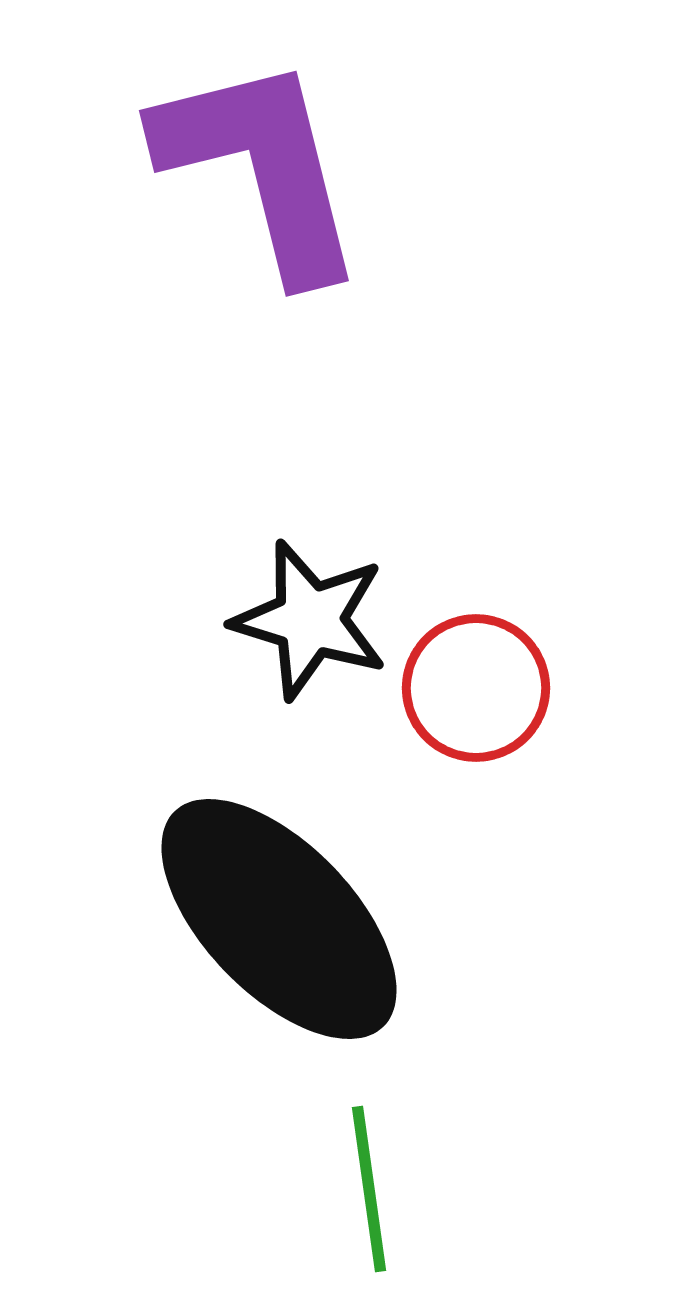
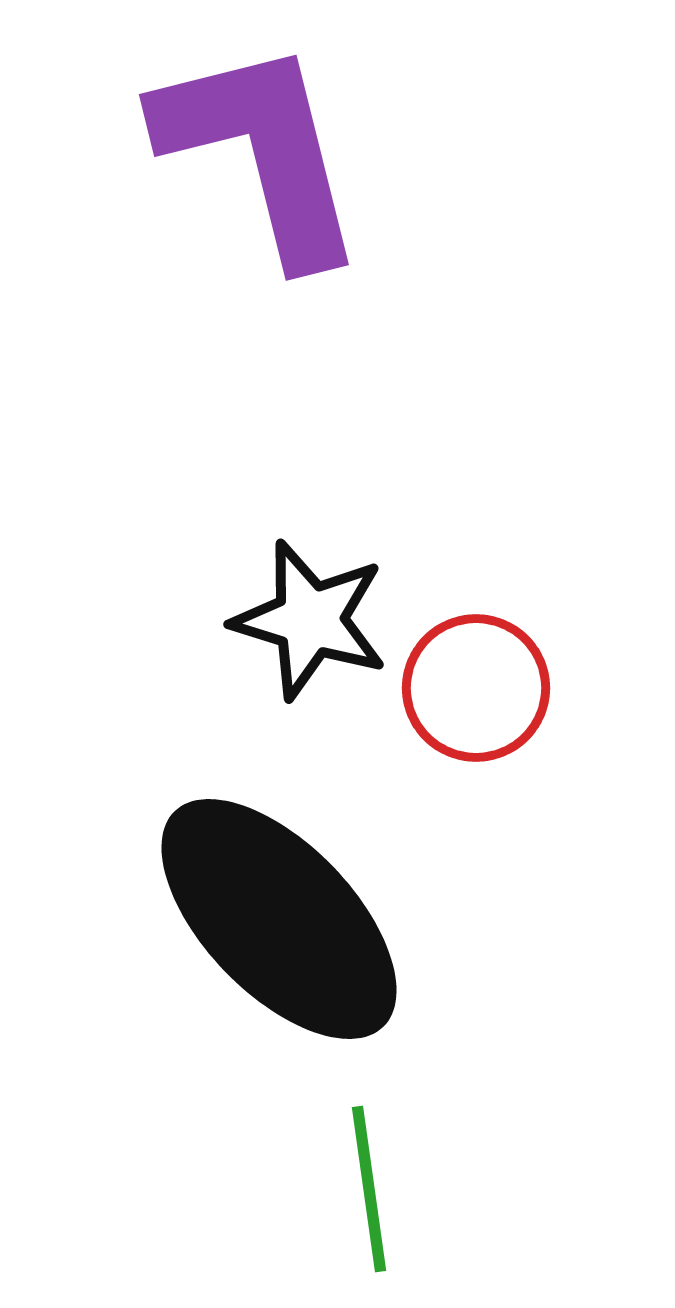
purple L-shape: moved 16 px up
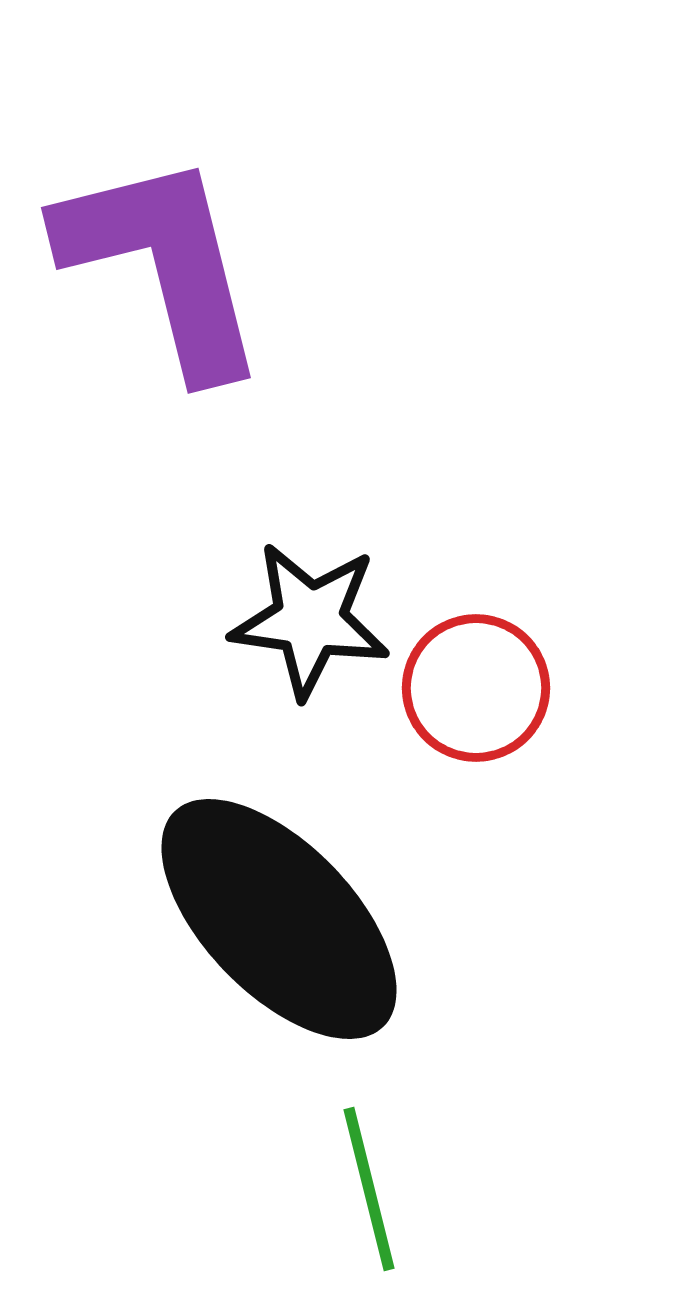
purple L-shape: moved 98 px left, 113 px down
black star: rotated 9 degrees counterclockwise
green line: rotated 6 degrees counterclockwise
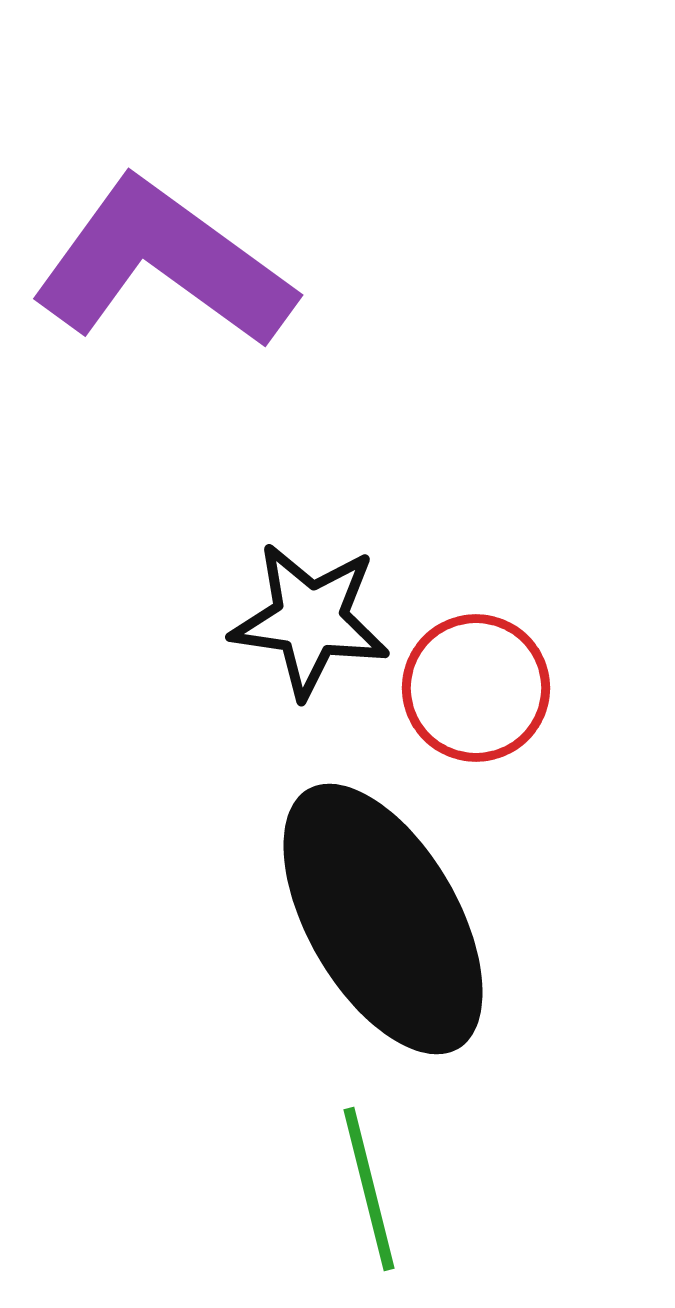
purple L-shape: rotated 40 degrees counterclockwise
black ellipse: moved 104 px right; rotated 14 degrees clockwise
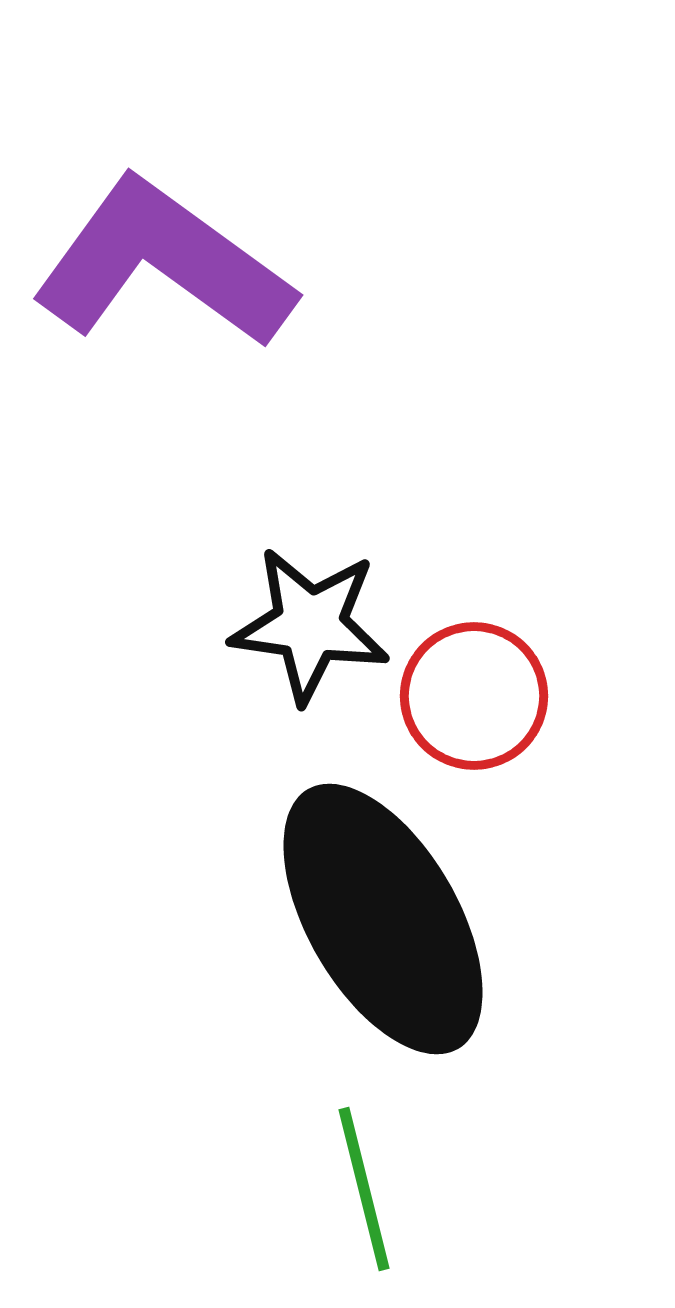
black star: moved 5 px down
red circle: moved 2 px left, 8 px down
green line: moved 5 px left
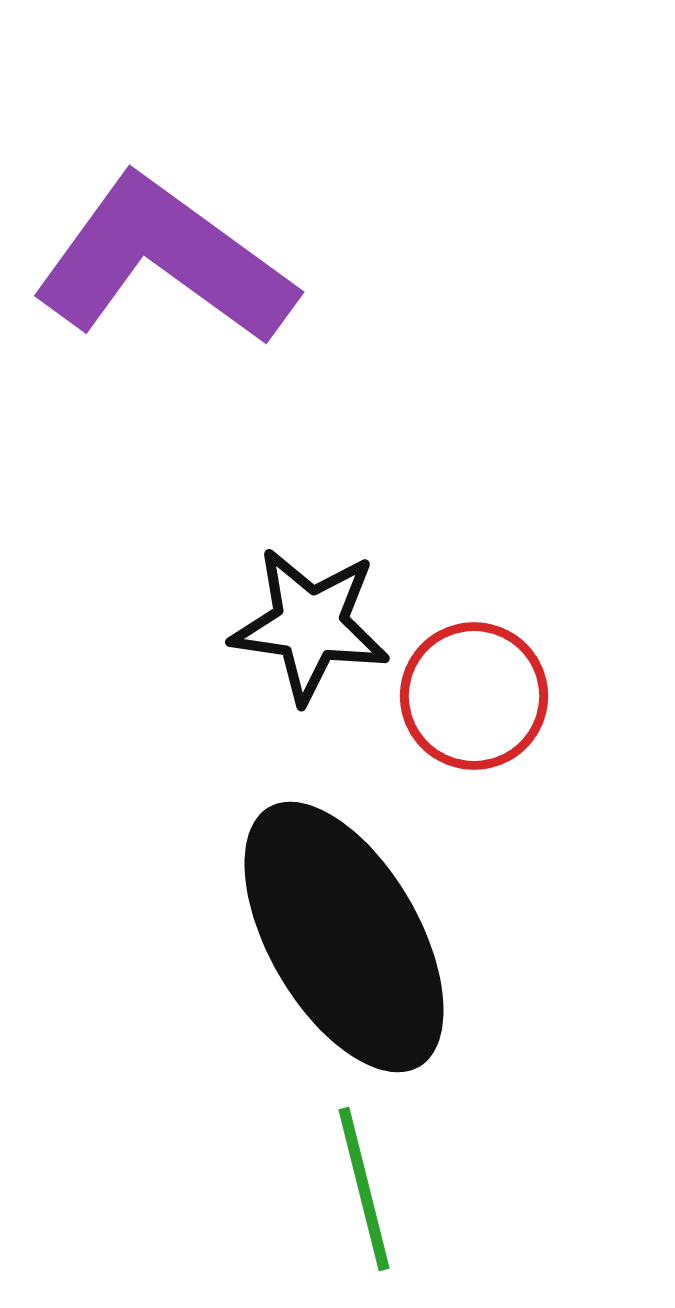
purple L-shape: moved 1 px right, 3 px up
black ellipse: moved 39 px left, 18 px down
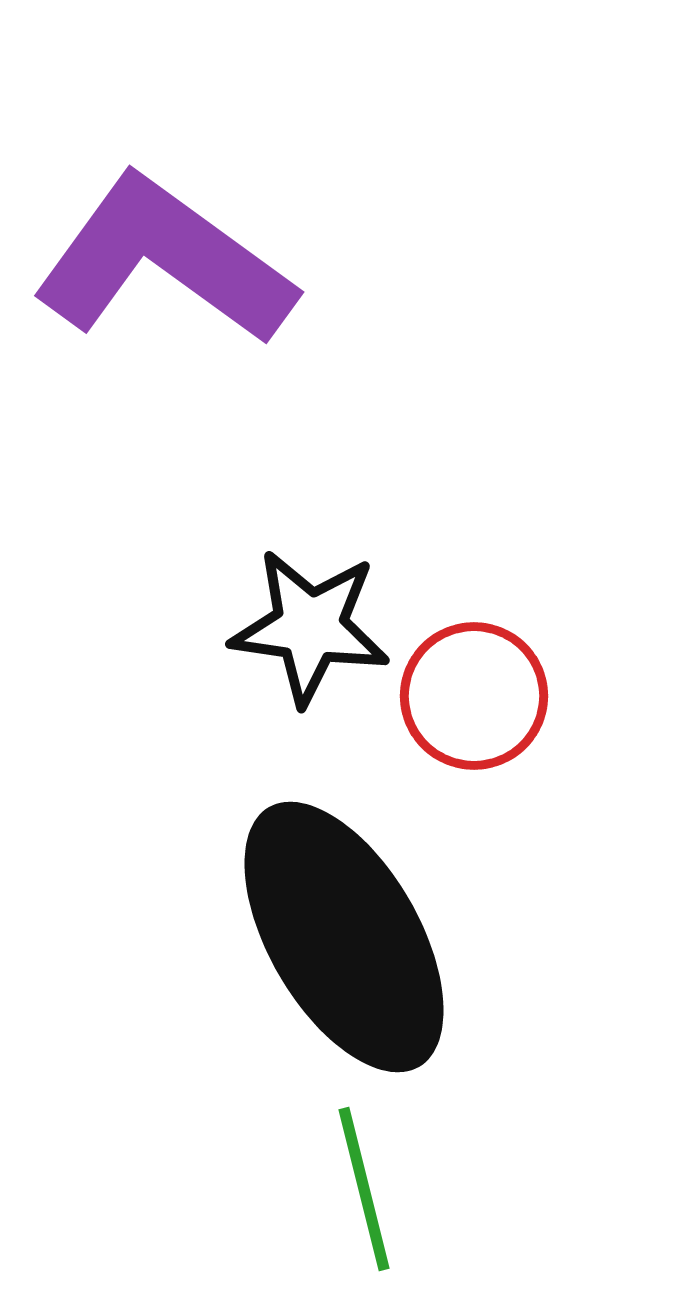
black star: moved 2 px down
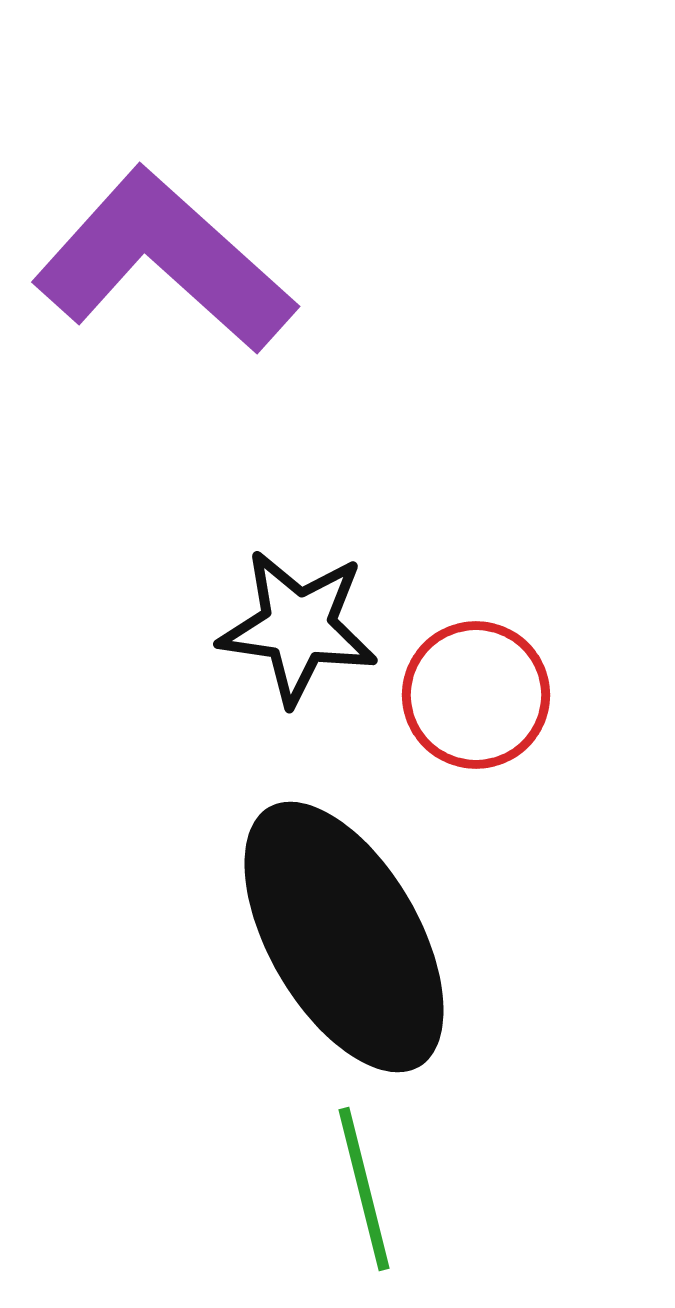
purple L-shape: rotated 6 degrees clockwise
black star: moved 12 px left
red circle: moved 2 px right, 1 px up
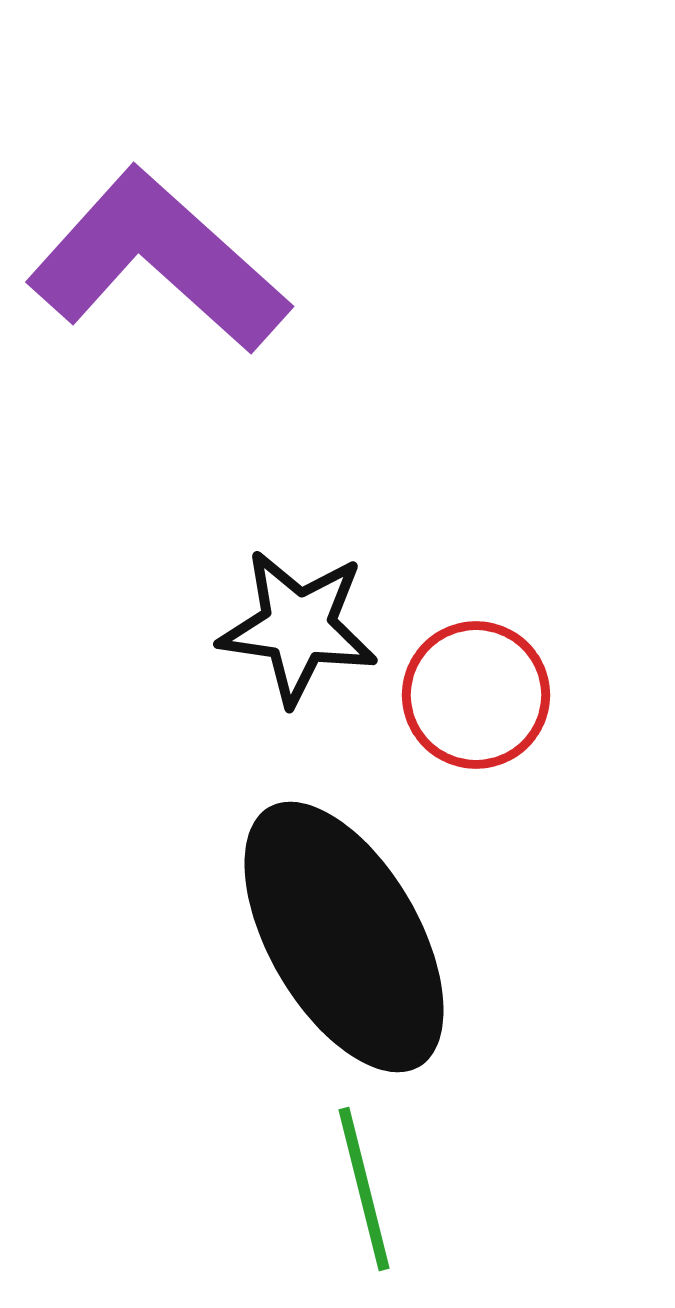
purple L-shape: moved 6 px left
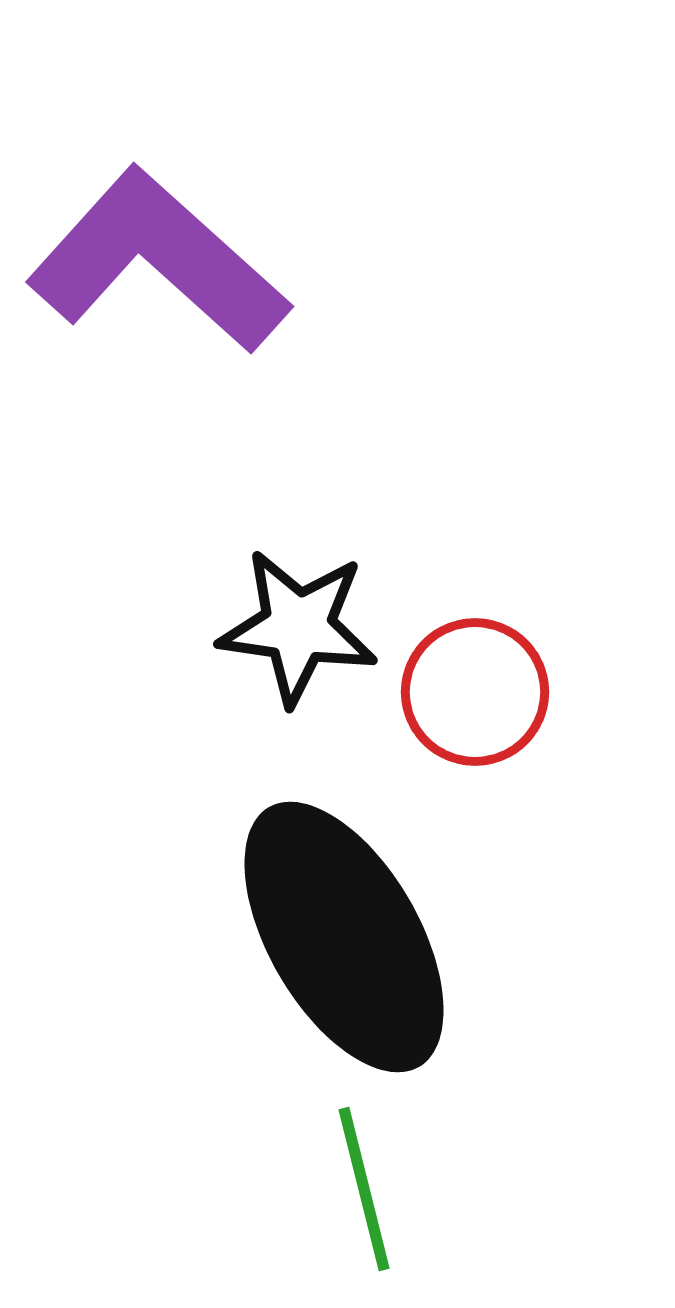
red circle: moved 1 px left, 3 px up
